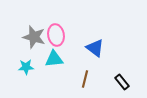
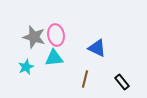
blue triangle: moved 2 px right; rotated 12 degrees counterclockwise
cyan triangle: moved 1 px up
cyan star: rotated 21 degrees counterclockwise
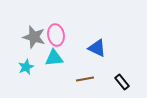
brown line: rotated 66 degrees clockwise
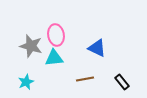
gray star: moved 3 px left, 9 px down
cyan star: moved 15 px down
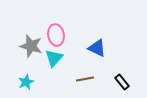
cyan triangle: rotated 42 degrees counterclockwise
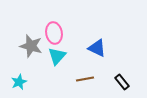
pink ellipse: moved 2 px left, 2 px up
cyan triangle: moved 3 px right, 2 px up
cyan star: moved 7 px left
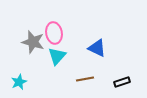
gray star: moved 2 px right, 4 px up
black rectangle: rotated 70 degrees counterclockwise
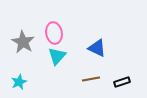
gray star: moved 10 px left; rotated 15 degrees clockwise
brown line: moved 6 px right
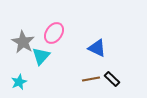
pink ellipse: rotated 45 degrees clockwise
cyan triangle: moved 16 px left
black rectangle: moved 10 px left, 3 px up; rotated 63 degrees clockwise
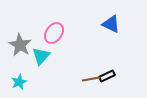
gray star: moved 3 px left, 3 px down
blue triangle: moved 14 px right, 24 px up
black rectangle: moved 5 px left, 3 px up; rotated 70 degrees counterclockwise
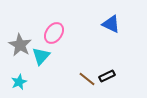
brown line: moved 4 px left; rotated 48 degrees clockwise
